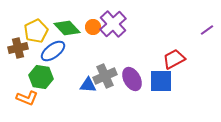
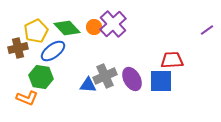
orange circle: moved 1 px right
red trapezoid: moved 2 px left, 1 px down; rotated 25 degrees clockwise
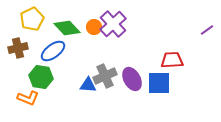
yellow pentagon: moved 4 px left, 12 px up
blue square: moved 2 px left, 2 px down
orange L-shape: moved 1 px right
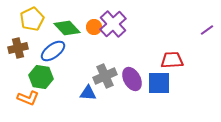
blue triangle: moved 8 px down
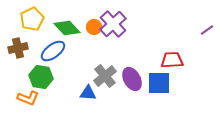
gray cross: rotated 15 degrees counterclockwise
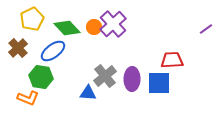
purple line: moved 1 px left, 1 px up
brown cross: rotated 30 degrees counterclockwise
purple ellipse: rotated 30 degrees clockwise
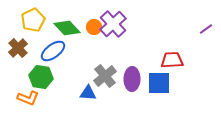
yellow pentagon: moved 1 px right, 1 px down
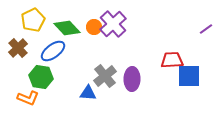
blue square: moved 30 px right, 7 px up
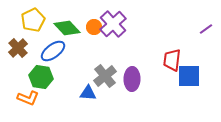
red trapezoid: rotated 80 degrees counterclockwise
